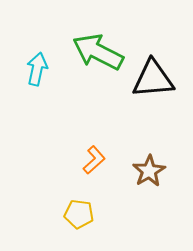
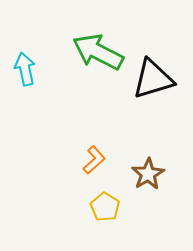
cyan arrow: moved 12 px left; rotated 24 degrees counterclockwise
black triangle: rotated 12 degrees counterclockwise
brown star: moved 1 px left, 3 px down
yellow pentagon: moved 26 px right, 7 px up; rotated 24 degrees clockwise
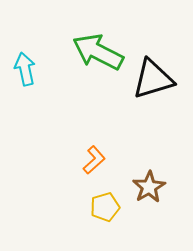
brown star: moved 1 px right, 13 px down
yellow pentagon: rotated 24 degrees clockwise
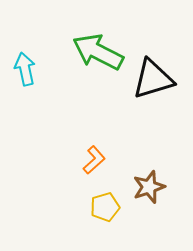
brown star: rotated 12 degrees clockwise
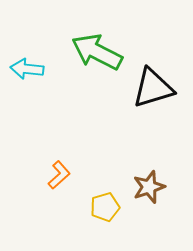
green arrow: moved 1 px left
cyan arrow: moved 2 px right; rotated 72 degrees counterclockwise
black triangle: moved 9 px down
orange L-shape: moved 35 px left, 15 px down
